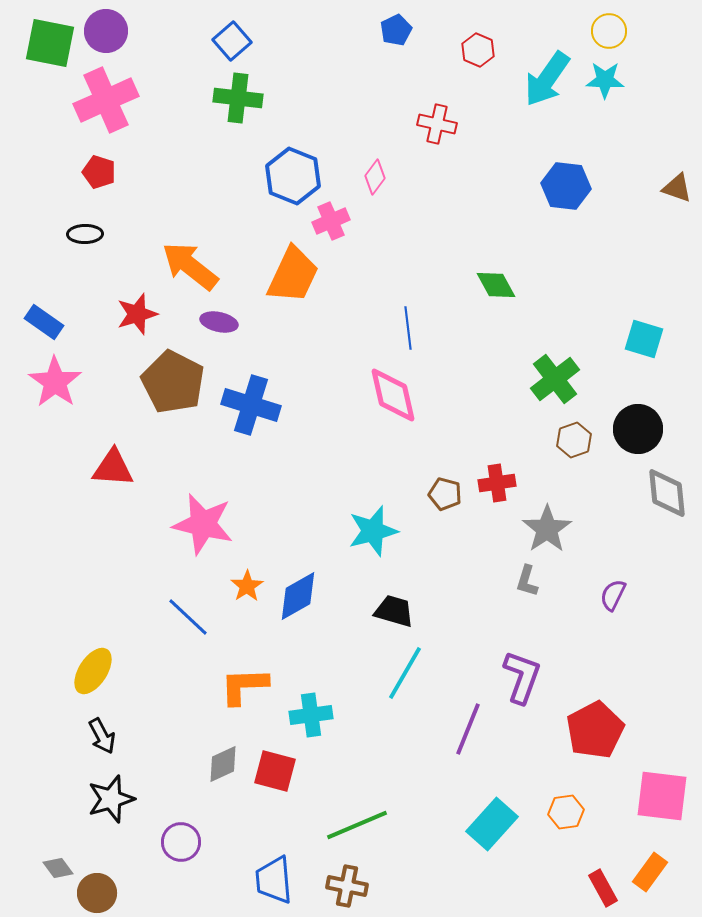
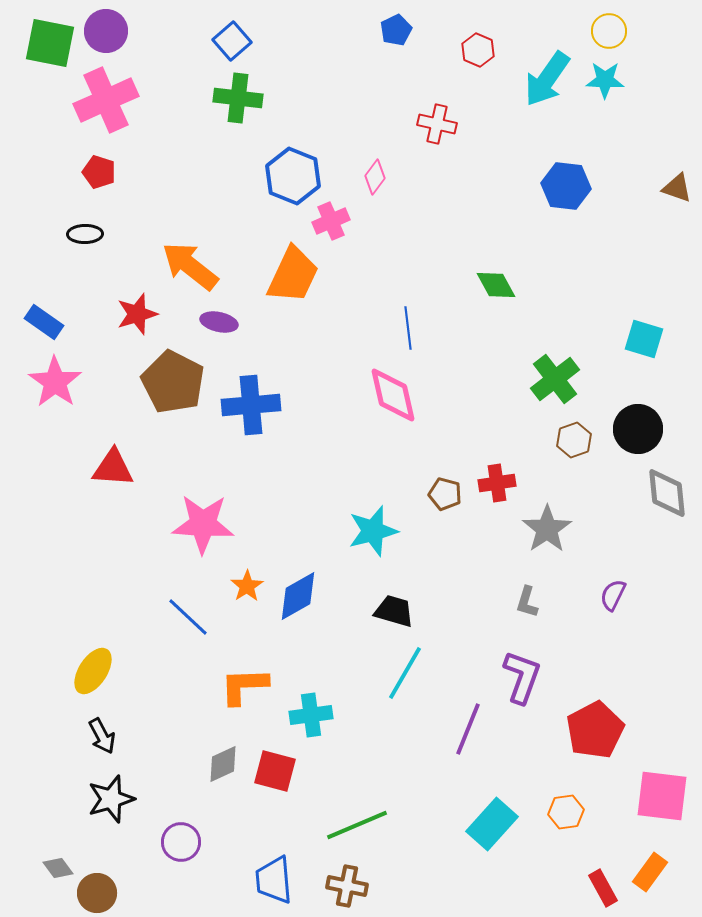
blue cross at (251, 405): rotated 22 degrees counterclockwise
pink star at (203, 524): rotated 10 degrees counterclockwise
gray L-shape at (527, 581): moved 21 px down
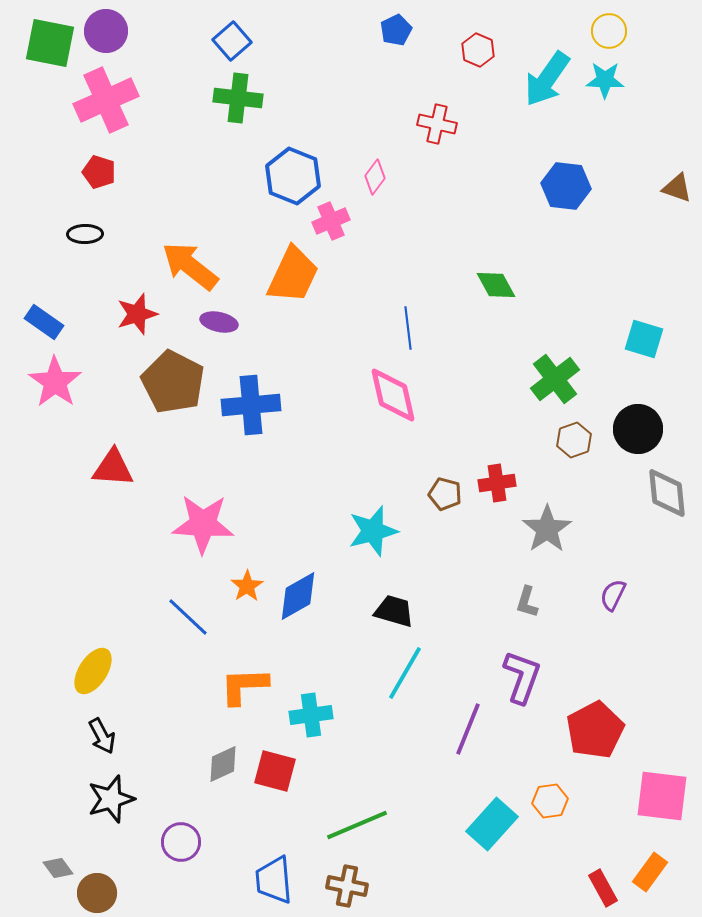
orange hexagon at (566, 812): moved 16 px left, 11 px up
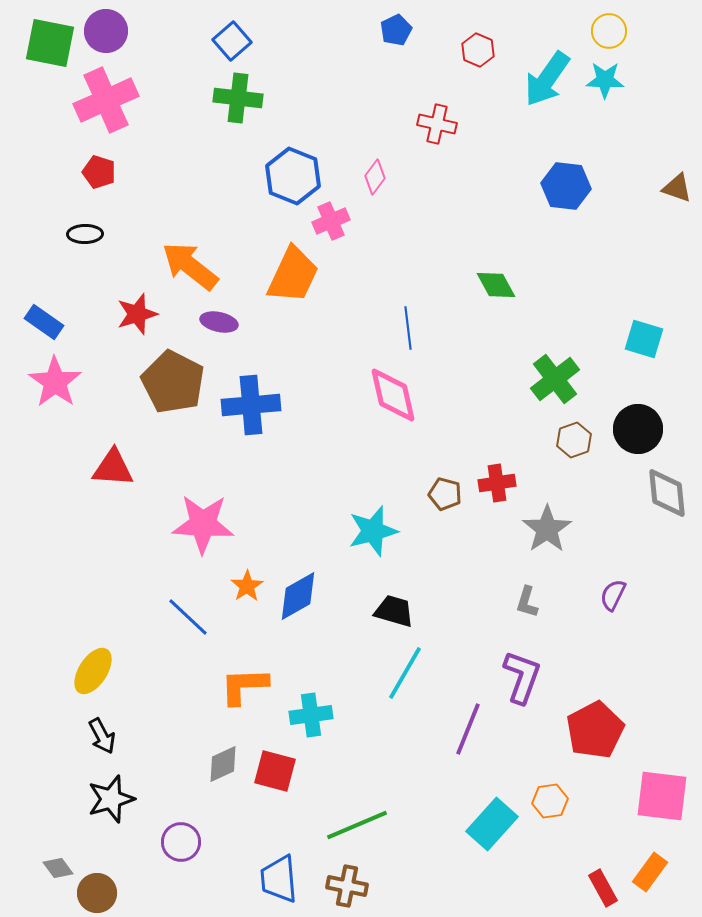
blue trapezoid at (274, 880): moved 5 px right, 1 px up
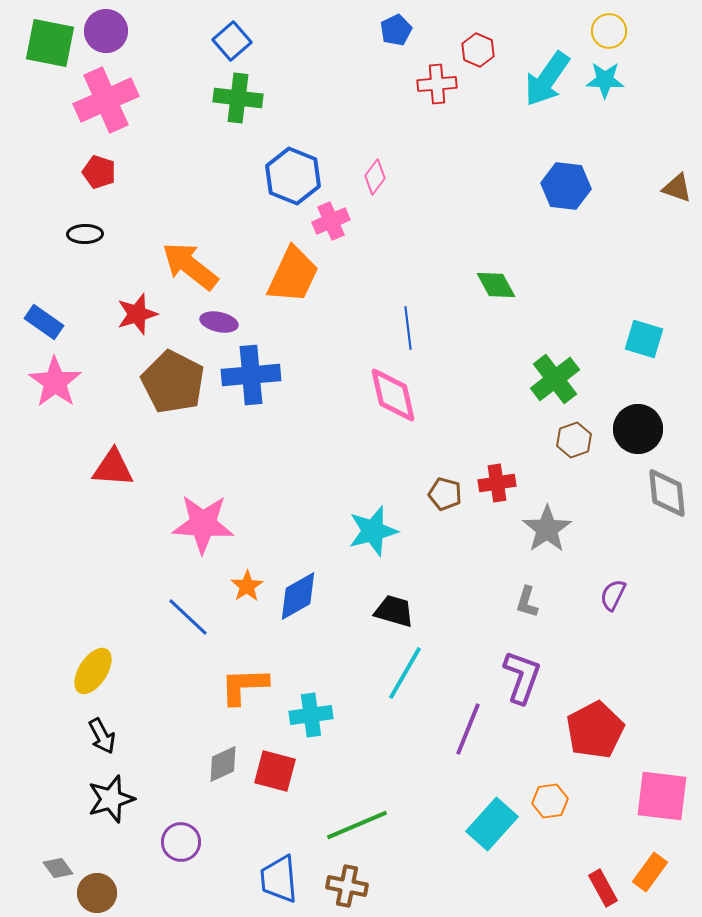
red cross at (437, 124): moved 40 px up; rotated 18 degrees counterclockwise
blue cross at (251, 405): moved 30 px up
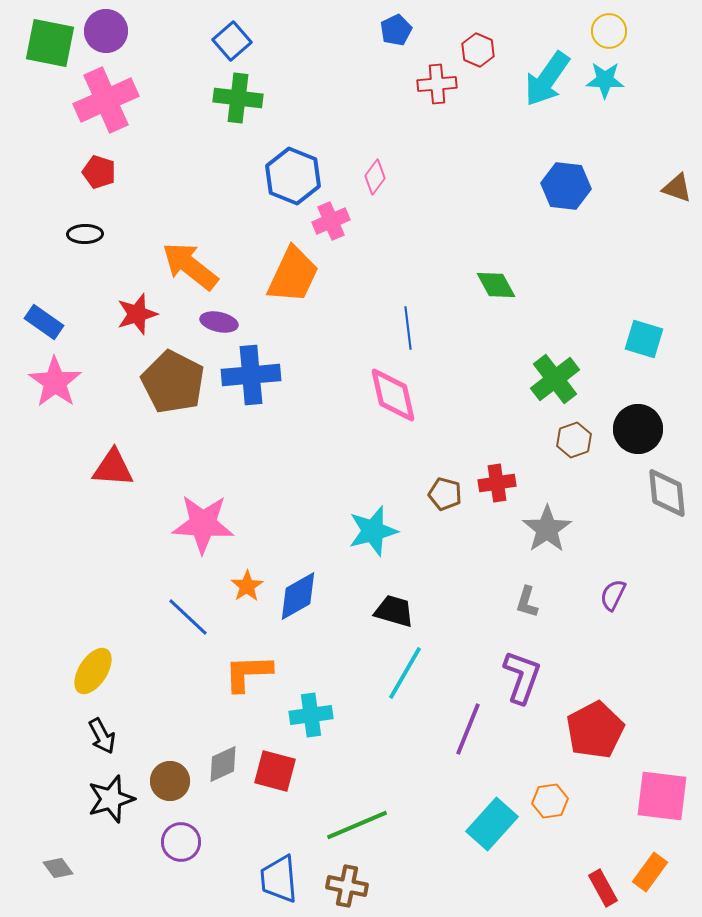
orange L-shape at (244, 686): moved 4 px right, 13 px up
brown circle at (97, 893): moved 73 px right, 112 px up
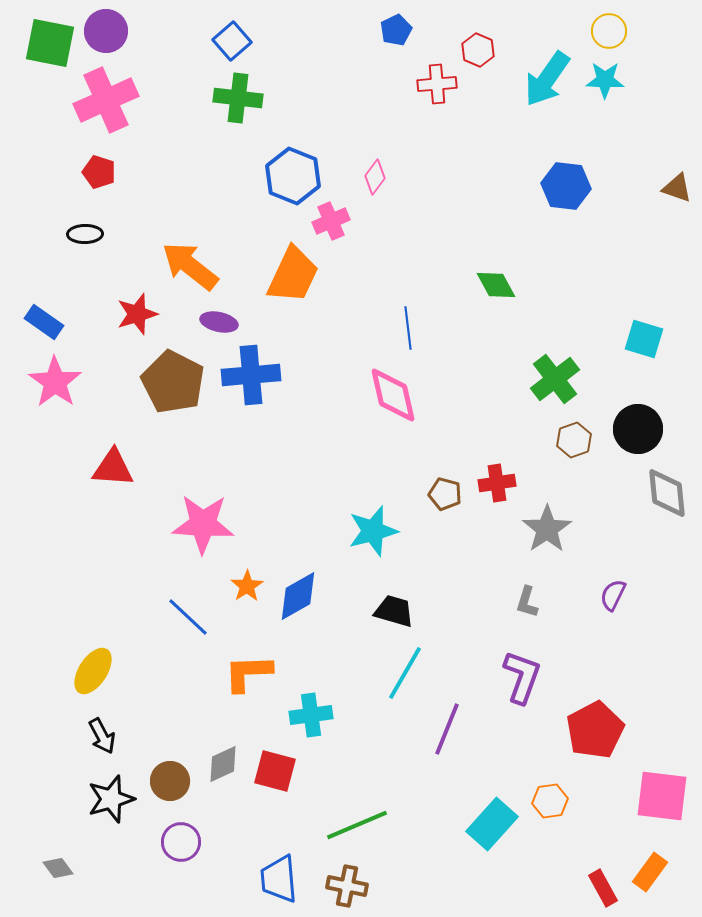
purple line at (468, 729): moved 21 px left
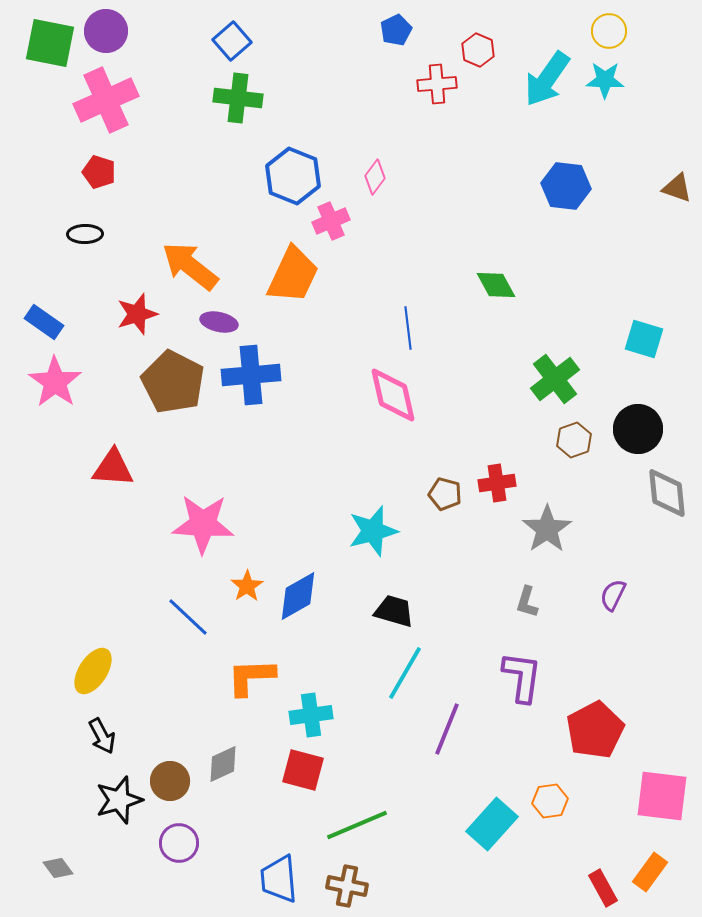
orange L-shape at (248, 673): moved 3 px right, 4 px down
purple L-shape at (522, 677): rotated 12 degrees counterclockwise
red square at (275, 771): moved 28 px right, 1 px up
black star at (111, 799): moved 8 px right, 1 px down
purple circle at (181, 842): moved 2 px left, 1 px down
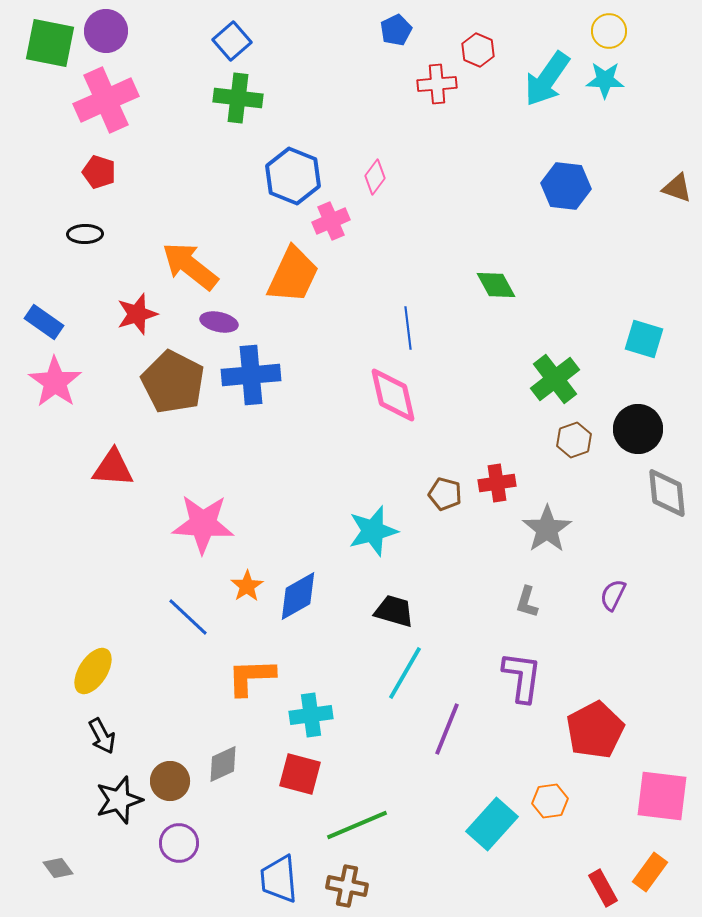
red square at (303, 770): moved 3 px left, 4 px down
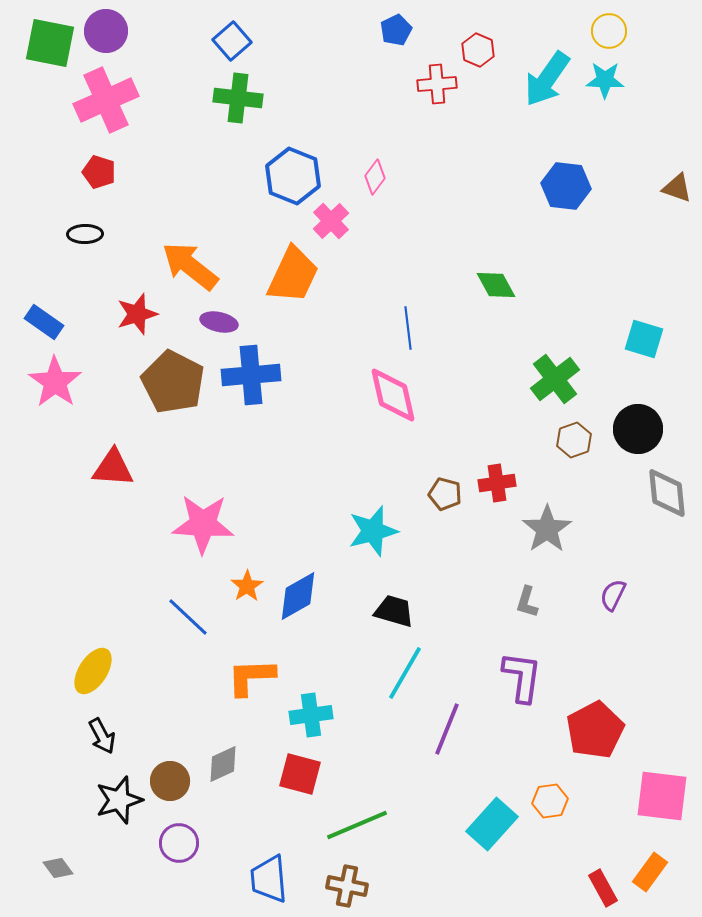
pink cross at (331, 221): rotated 21 degrees counterclockwise
blue trapezoid at (279, 879): moved 10 px left
